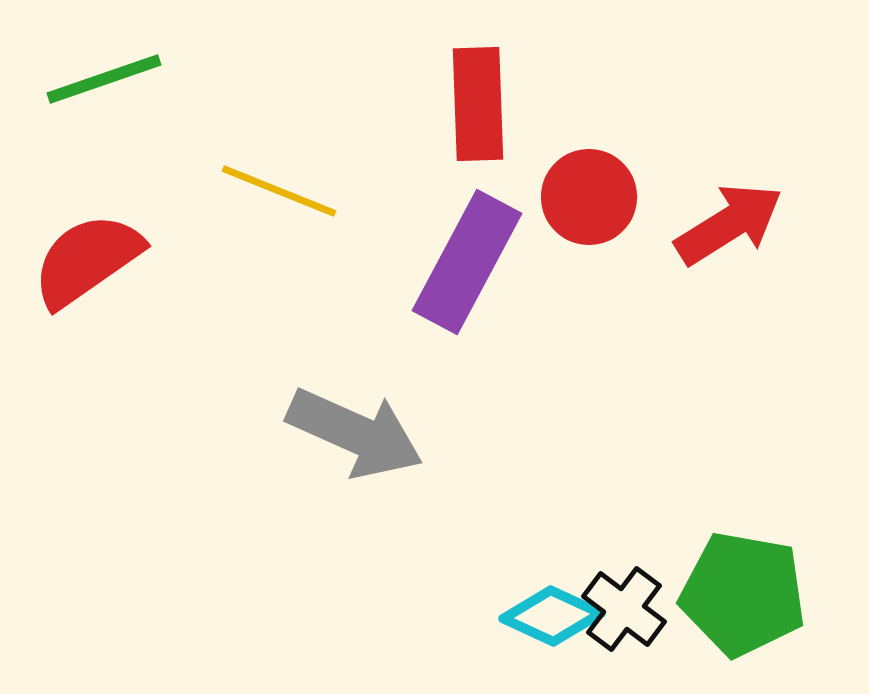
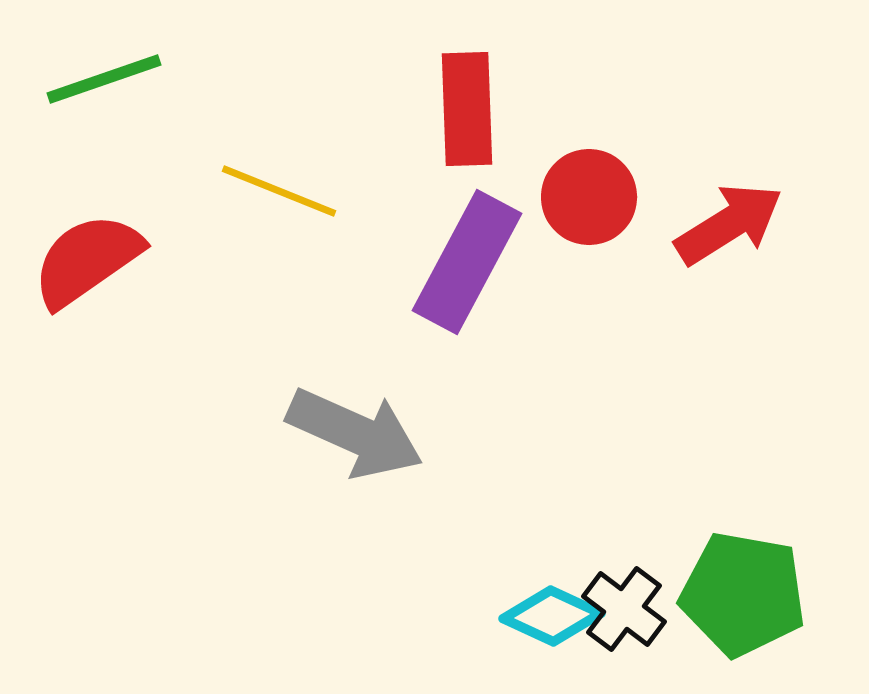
red rectangle: moved 11 px left, 5 px down
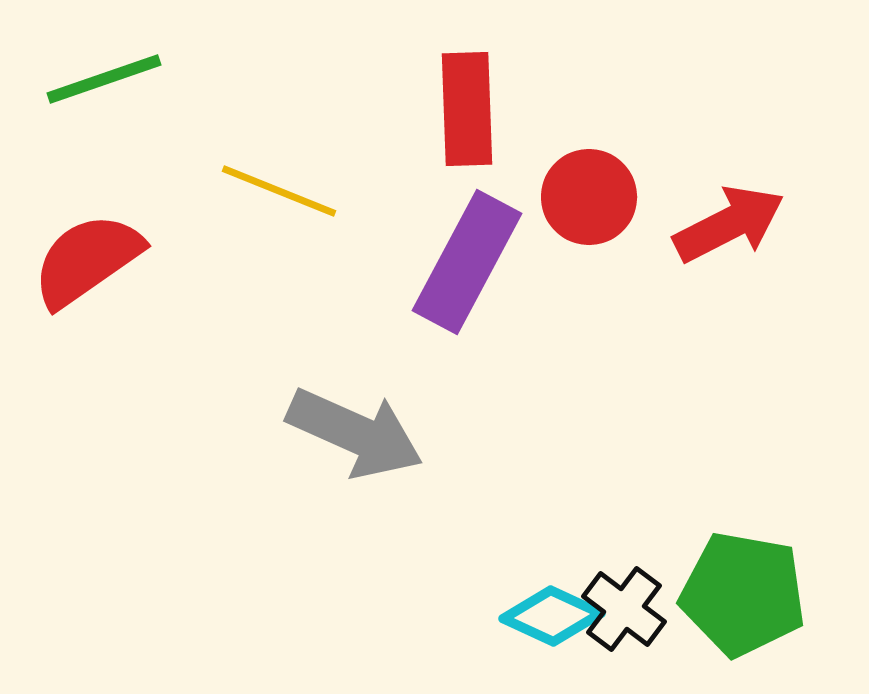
red arrow: rotated 5 degrees clockwise
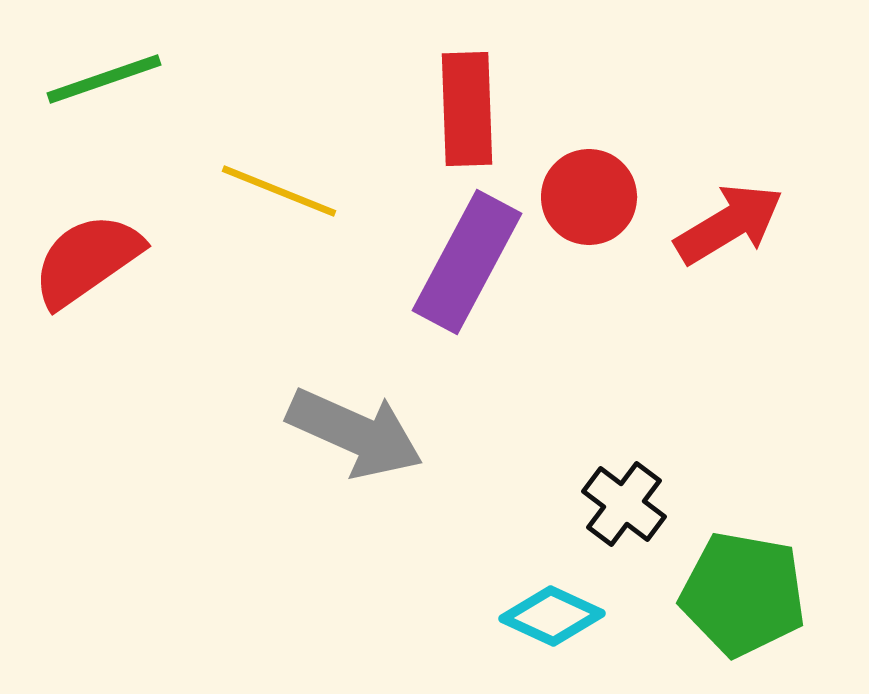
red arrow: rotated 4 degrees counterclockwise
black cross: moved 105 px up
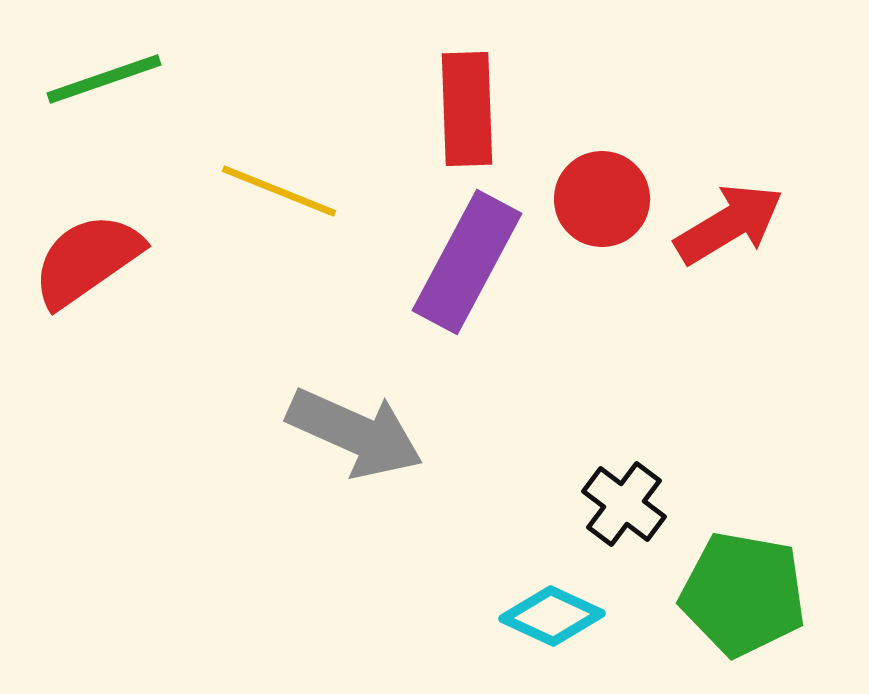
red circle: moved 13 px right, 2 px down
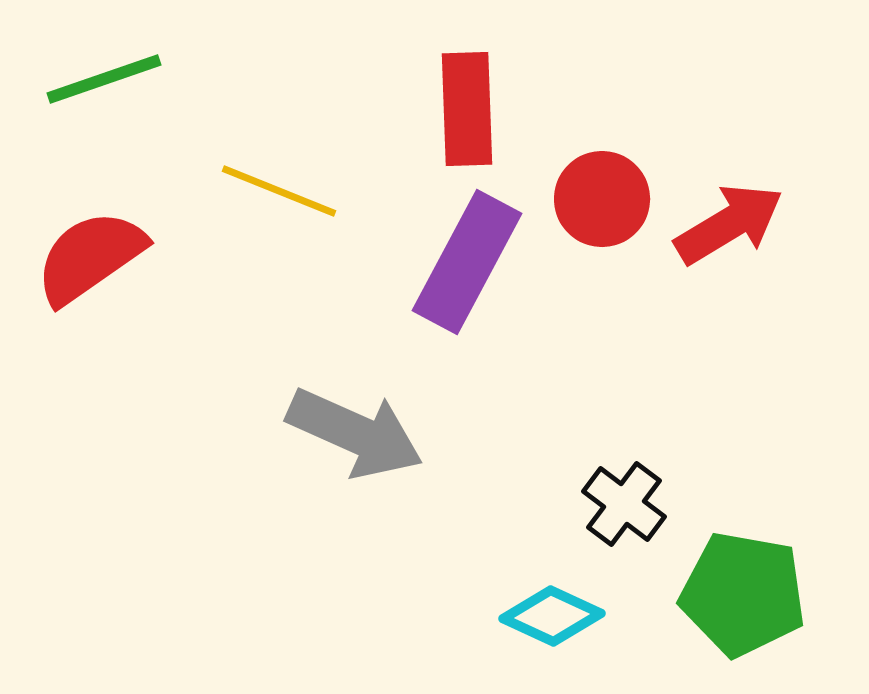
red semicircle: moved 3 px right, 3 px up
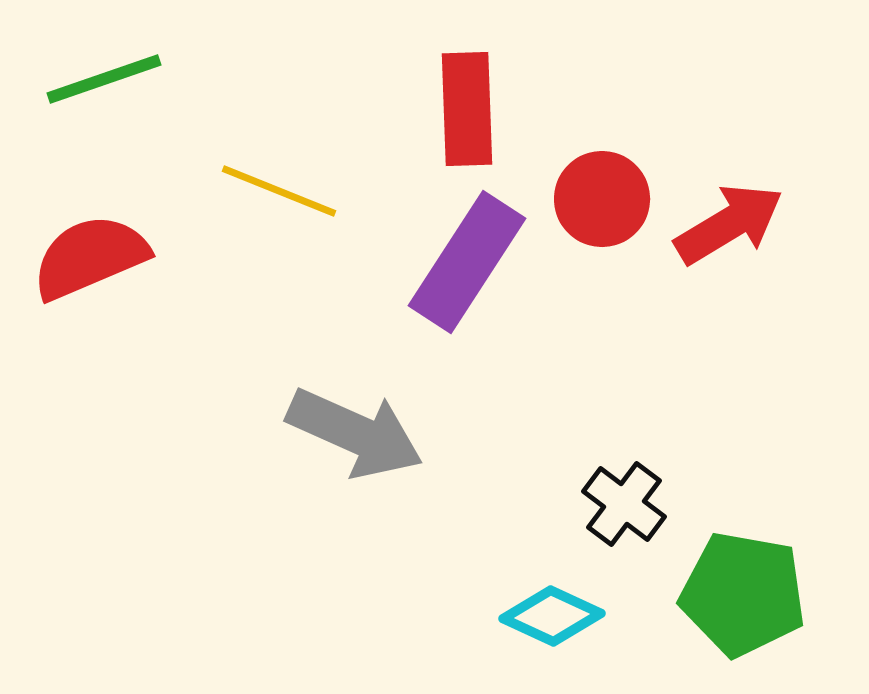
red semicircle: rotated 12 degrees clockwise
purple rectangle: rotated 5 degrees clockwise
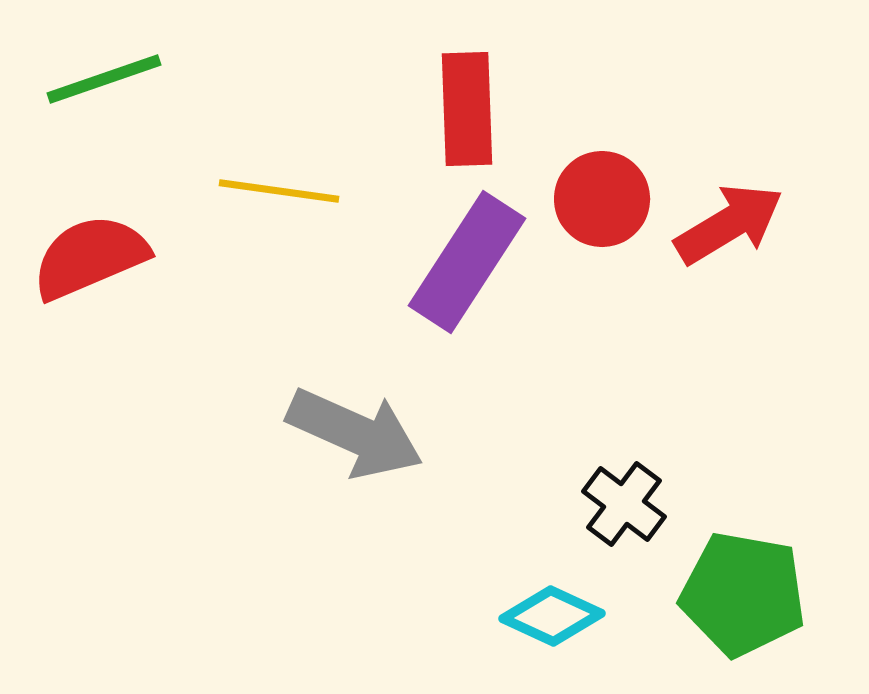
yellow line: rotated 14 degrees counterclockwise
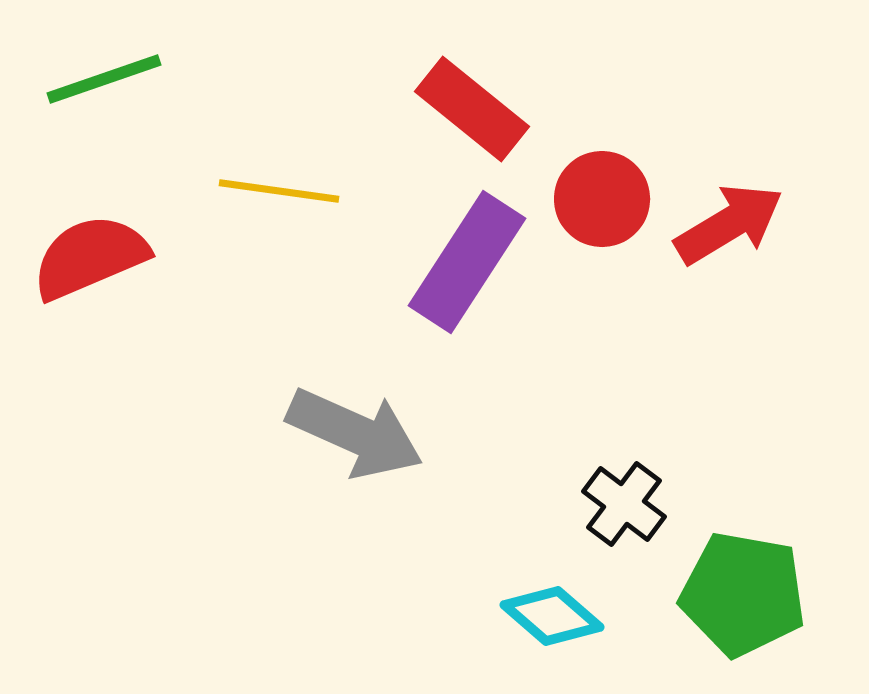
red rectangle: moved 5 px right; rotated 49 degrees counterclockwise
cyan diamond: rotated 16 degrees clockwise
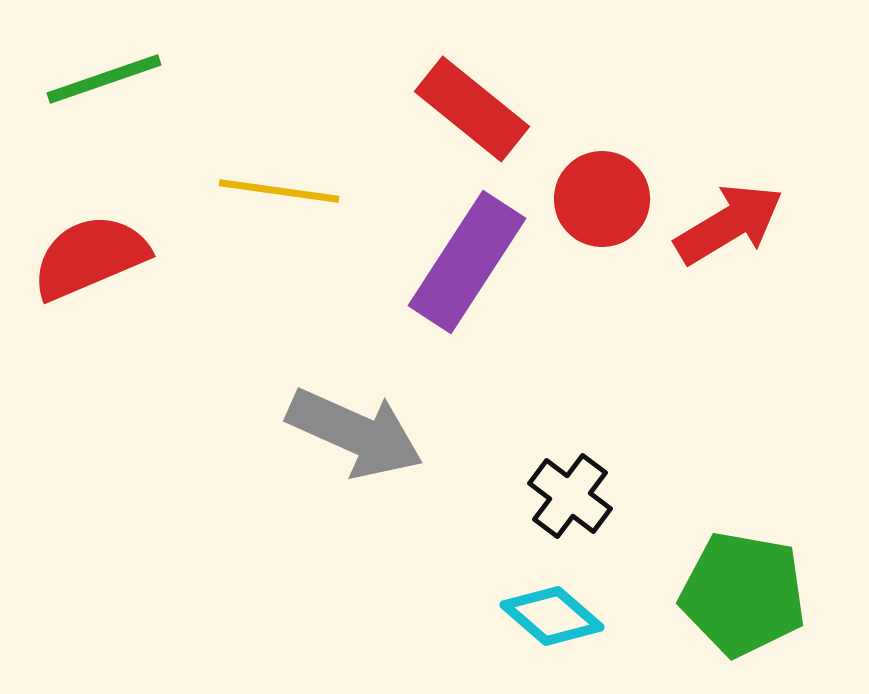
black cross: moved 54 px left, 8 px up
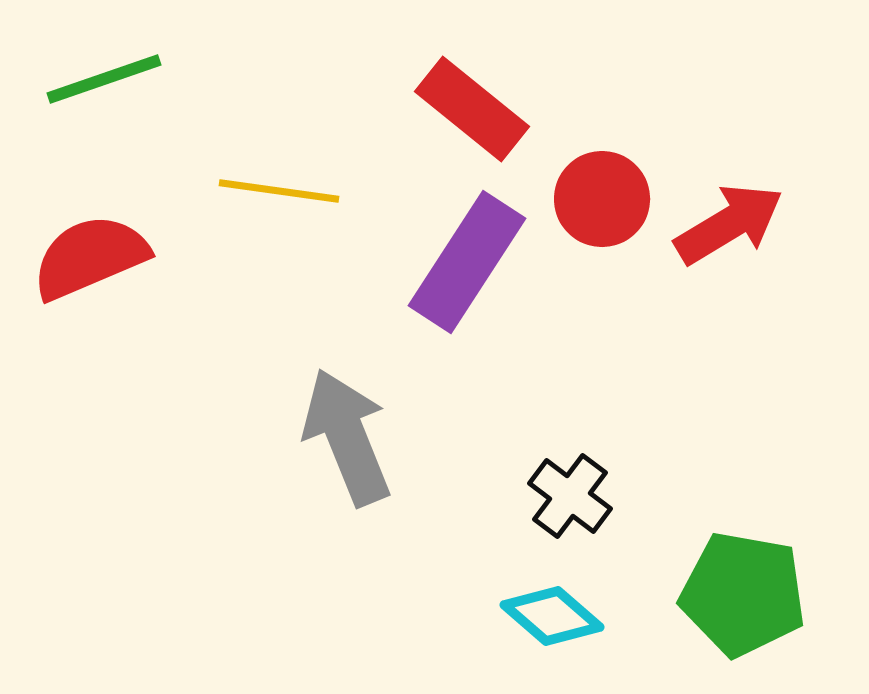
gray arrow: moved 8 px left, 4 px down; rotated 136 degrees counterclockwise
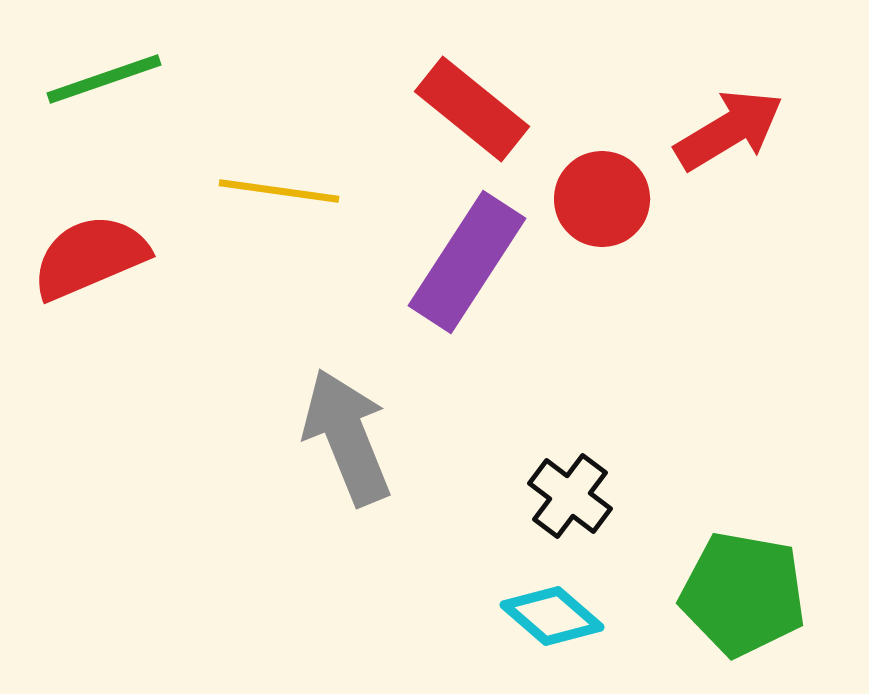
red arrow: moved 94 px up
